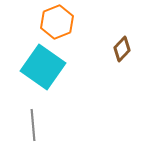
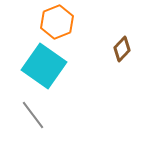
cyan square: moved 1 px right, 1 px up
gray line: moved 10 px up; rotated 32 degrees counterclockwise
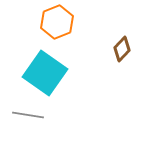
cyan square: moved 1 px right, 7 px down
gray line: moved 5 px left; rotated 44 degrees counterclockwise
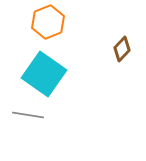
orange hexagon: moved 9 px left
cyan square: moved 1 px left, 1 px down
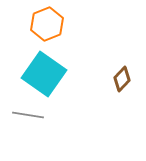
orange hexagon: moved 1 px left, 2 px down
brown diamond: moved 30 px down
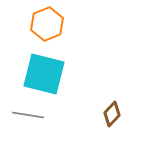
cyan square: rotated 21 degrees counterclockwise
brown diamond: moved 10 px left, 35 px down
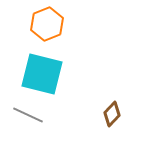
cyan square: moved 2 px left
gray line: rotated 16 degrees clockwise
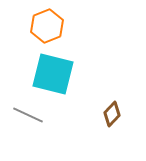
orange hexagon: moved 2 px down
cyan square: moved 11 px right
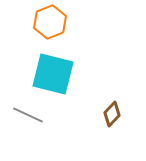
orange hexagon: moved 3 px right, 4 px up
